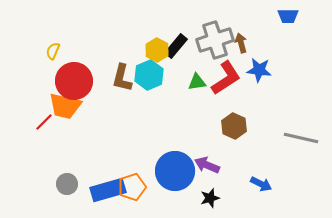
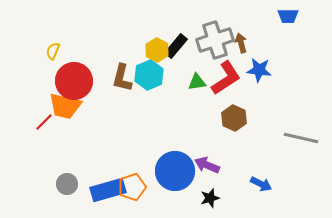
brown hexagon: moved 8 px up
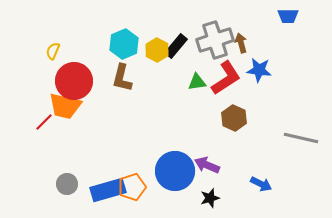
cyan hexagon: moved 25 px left, 31 px up
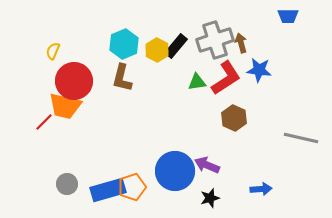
blue arrow: moved 5 px down; rotated 30 degrees counterclockwise
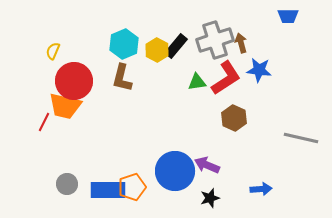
red line: rotated 18 degrees counterclockwise
blue rectangle: rotated 16 degrees clockwise
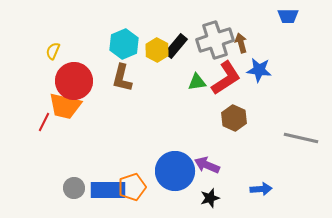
gray circle: moved 7 px right, 4 px down
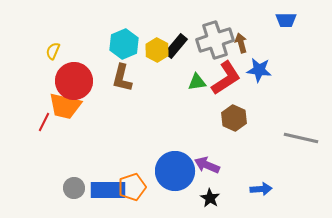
blue trapezoid: moved 2 px left, 4 px down
black star: rotated 24 degrees counterclockwise
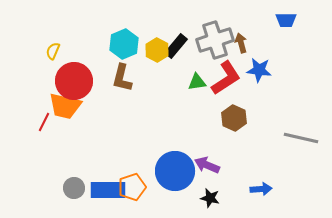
black star: rotated 18 degrees counterclockwise
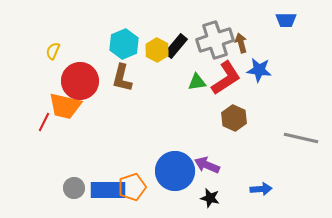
red circle: moved 6 px right
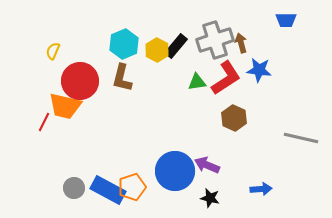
blue rectangle: rotated 28 degrees clockwise
